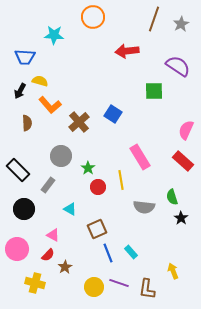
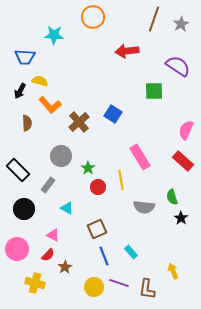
cyan triangle: moved 3 px left, 1 px up
blue line: moved 4 px left, 3 px down
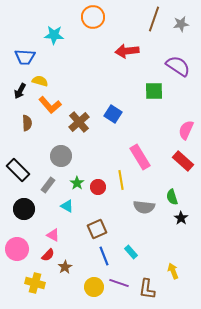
gray star: rotated 21 degrees clockwise
green star: moved 11 px left, 15 px down
cyan triangle: moved 2 px up
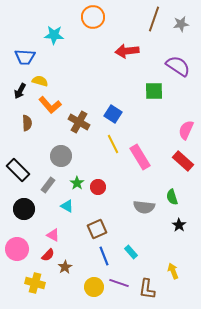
brown cross: rotated 20 degrees counterclockwise
yellow line: moved 8 px left, 36 px up; rotated 18 degrees counterclockwise
black star: moved 2 px left, 7 px down
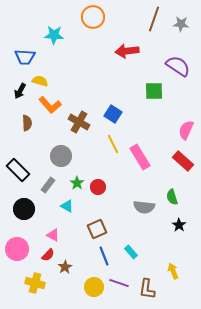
gray star: rotated 14 degrees clockwise
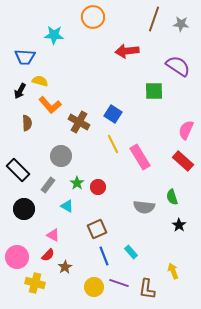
pink circle: moved 8 px down
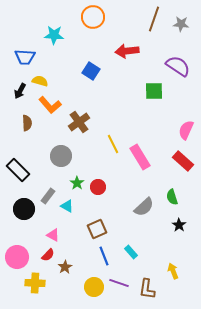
blue square: moved 22 px left, 43 px up
brown cross: rotated 25 degrees clockwise
gray rectangle: moved 11 px down
gray semicircle: rotated 50 degrees counterclockwise
yellow cross: rotated 12 degrees counterclockwise
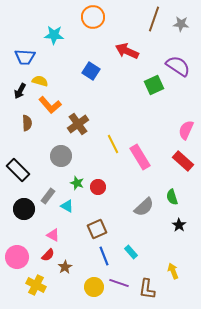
red arrow: rotated 30 degrees clockwise
green square: moved 6 px up; rotated 24 degrees counterclockwise
brown cross: moved 1 px left, 2 px down
green star: rotated 16 degrees counterclockwise
yellow cross: moved 1 px right, 2 px down; rotated 24 degrees clockwise
